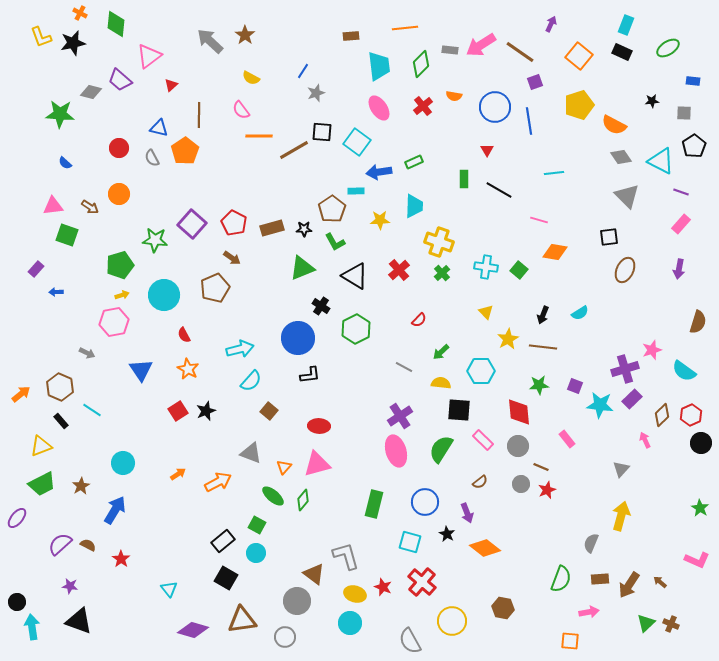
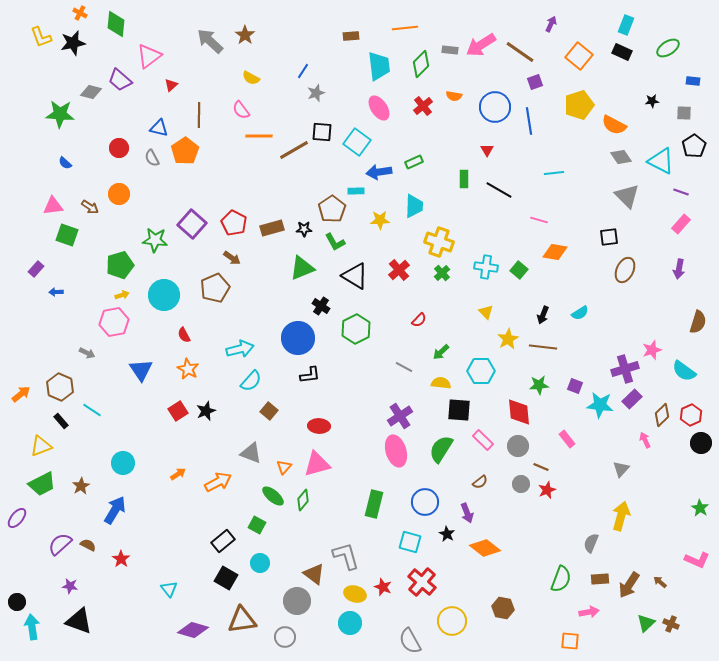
cyan circle at (256, 553): moved 4 px right, 10 px down
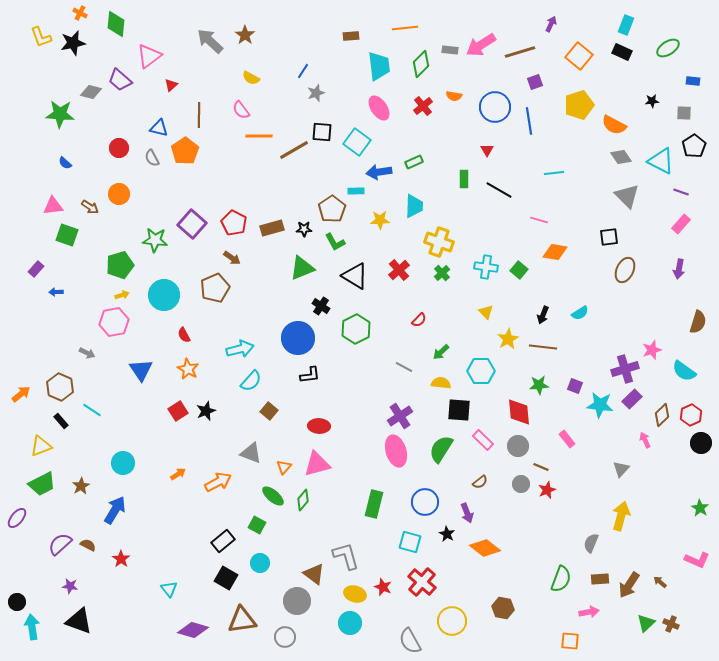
brown line at (520, 52): rotated 52 degrees counterclockwise
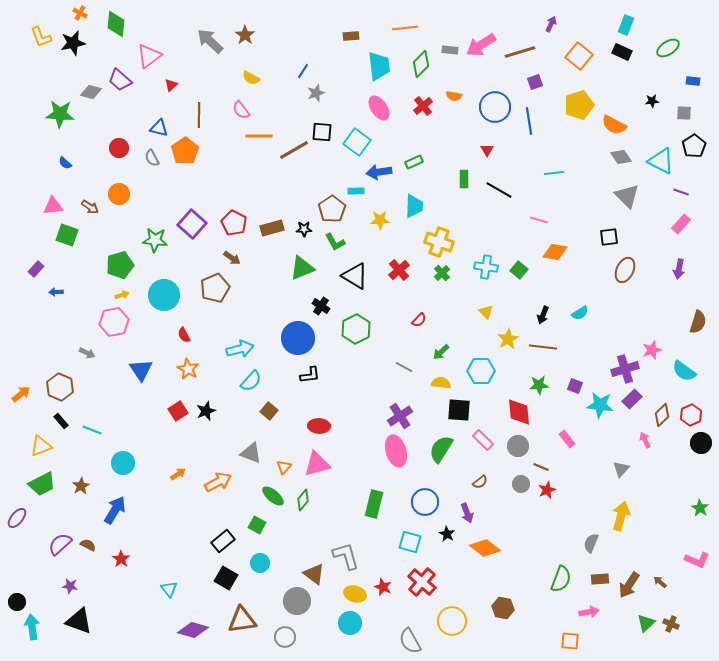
cyan line at (92, 410): moved 20 px down; rotated 12 degrees counterclockwise
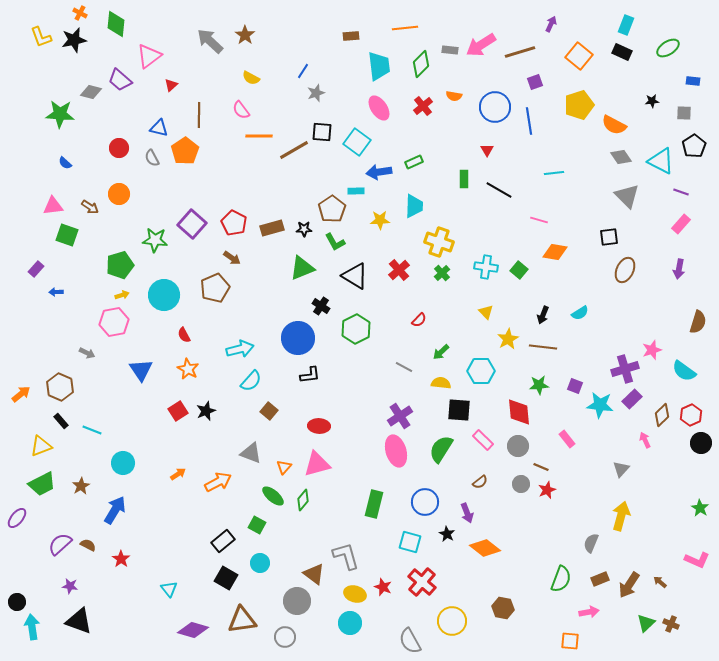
black star at (73, 43): moved 1 px right, 3 px up
brown rectangle at (600, 579): rotated 18 degrees counterclockwise
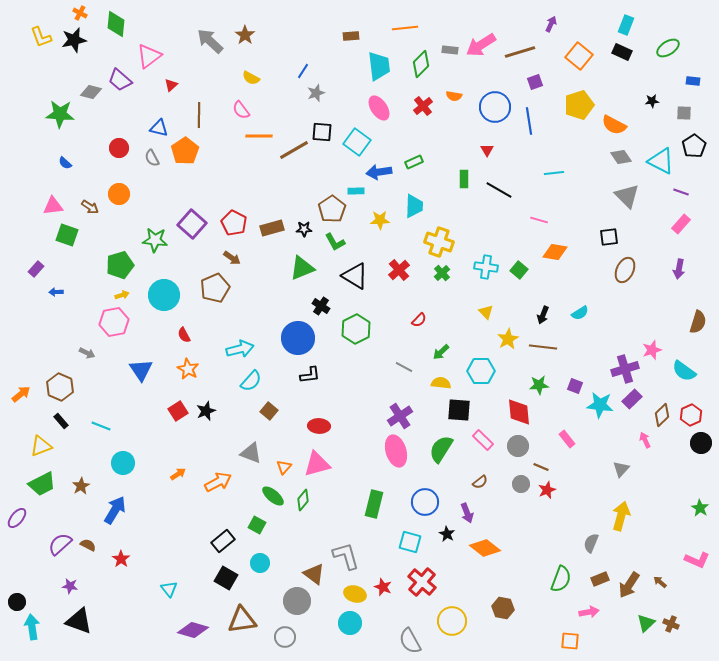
cyan line at (92, 430): moved 9 px right, 4 px up
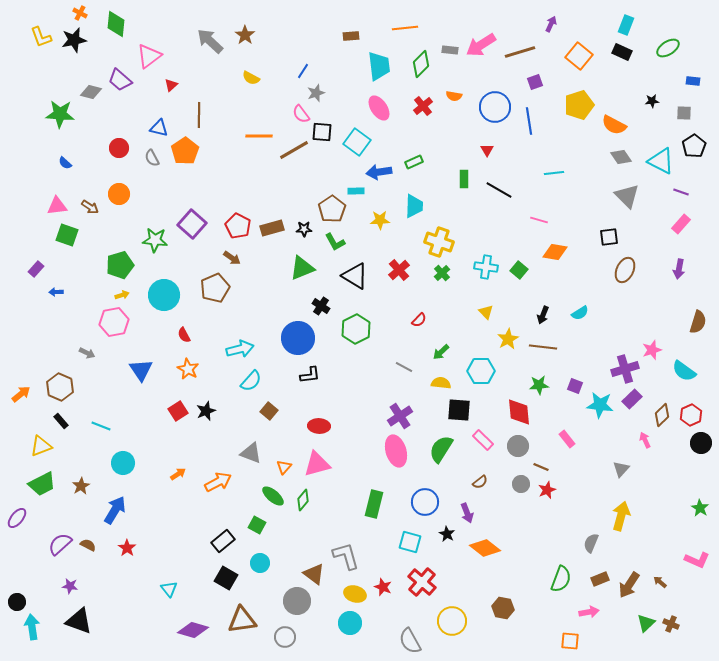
pink semicircle at (241, 110): moved 60 px right, 4 px down
pink triangle at (53, 206): moved 4 px right
red pentagon at (234, 223): moved 4 px right, 3 px down
red star at (121, 559): moved 6 px right, 11 px up
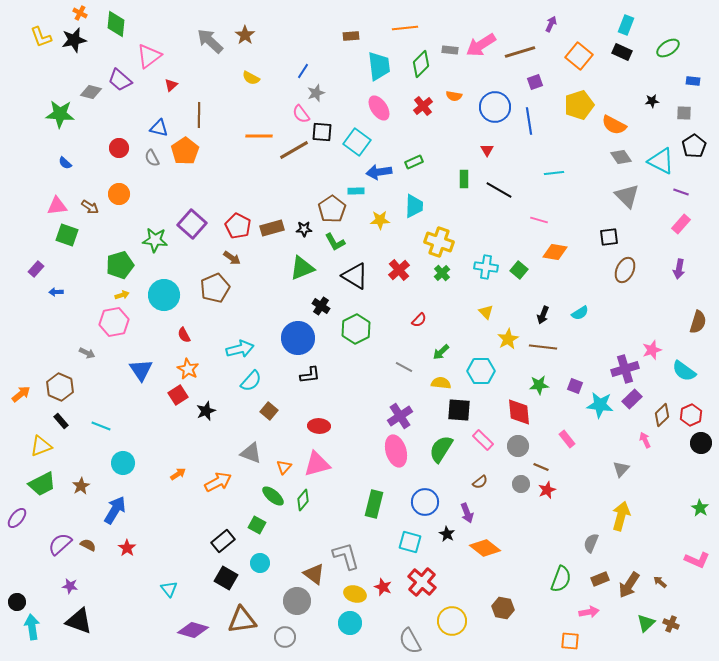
red square at (178, 411): moved 16 px up
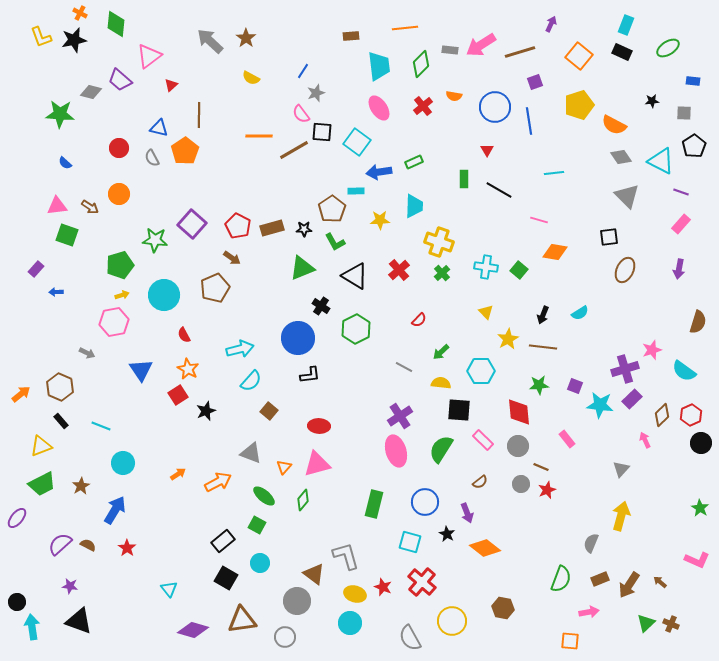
brown star at (245, 35): moved 1 px right, 3 px down
green ellipse at (273, 496): moved 9 px left
gray semicircle at (410, 641): moved 3 px up
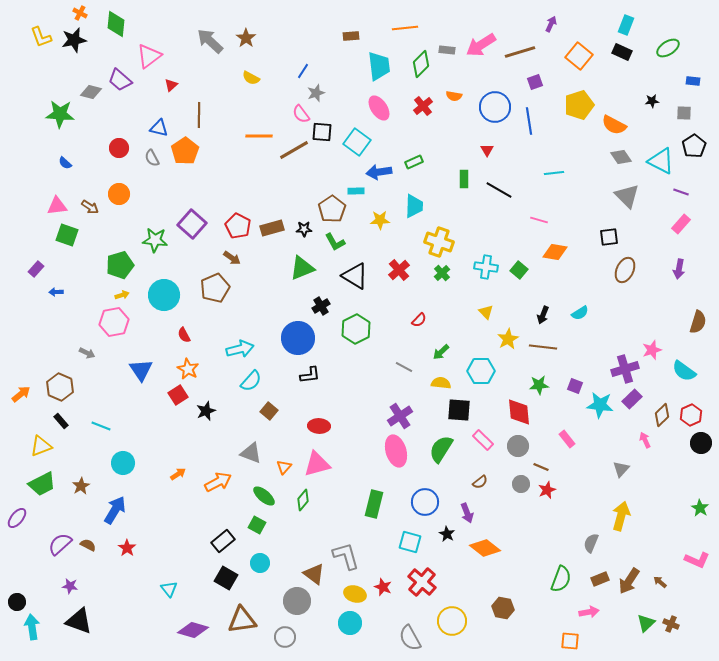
gray rectangle at (450, 50): moved 3 px left
black cross at (321, 306): rotated 24 degrees clockwise
brown arrow at (629, 585): moved 4 px up
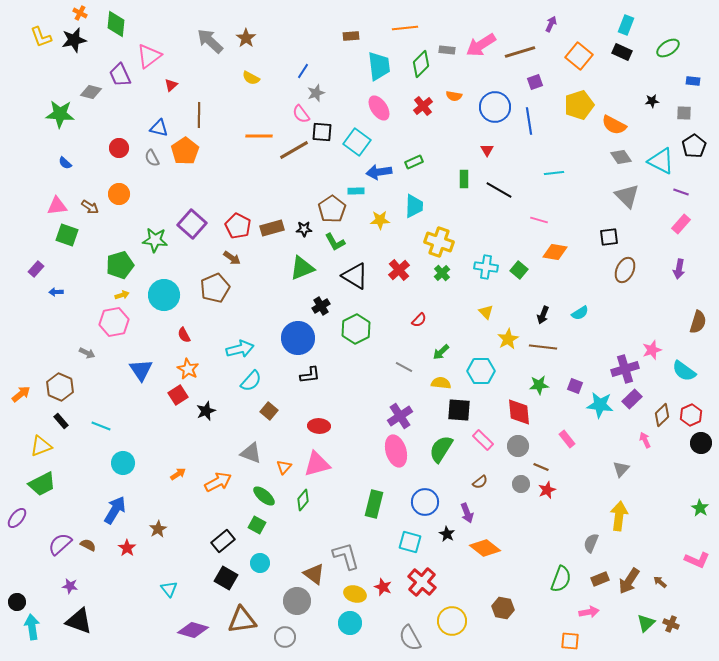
purple trapezoid at (120, 80): moved 5 px up; rotated 25 degrees clockwise
brown star at (81, 486): moved 77 px right, 43 px down
yellow arrow at (621, 516): moved 2 px left; rotated 8 degrees counterclockwise
